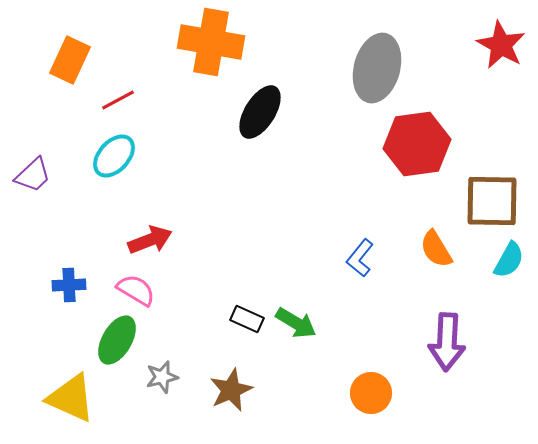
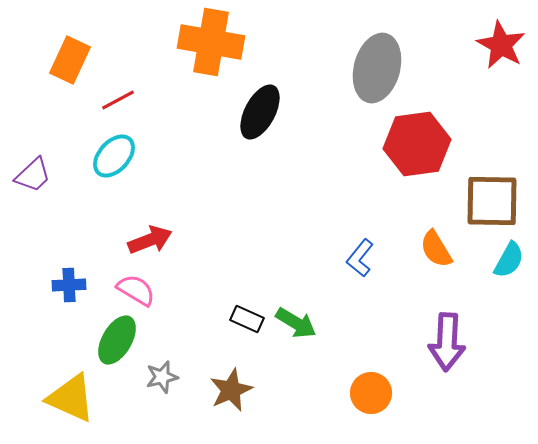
black ellipse: rotated 4 degrees counterclockwise
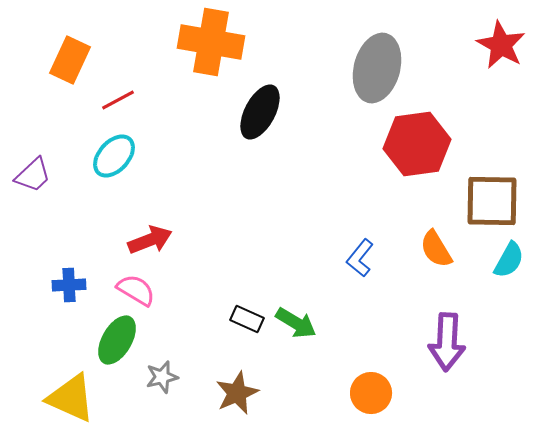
brown star: moved 6 px right, 3 px down
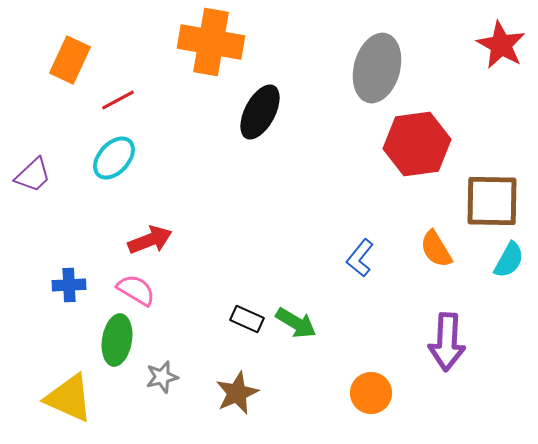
cyan ellipse: moved 2 px down
green ellipse: rotated 21 degrees counterclockwise
yellow triangle: moved 2 px left
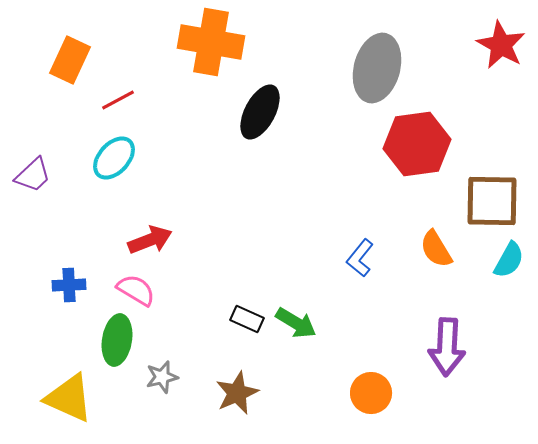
purple arrow: moved 5 px down
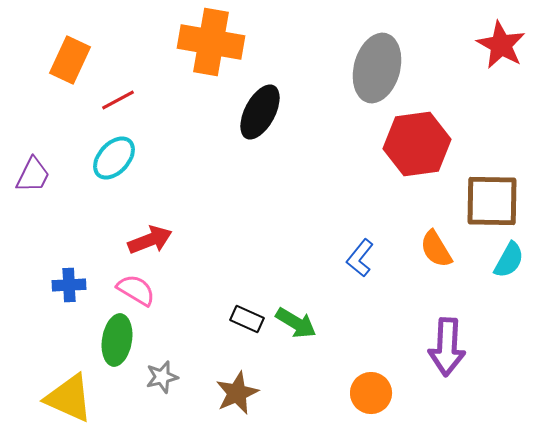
purple trapezoid: rotated 21 degrees counterclockwise
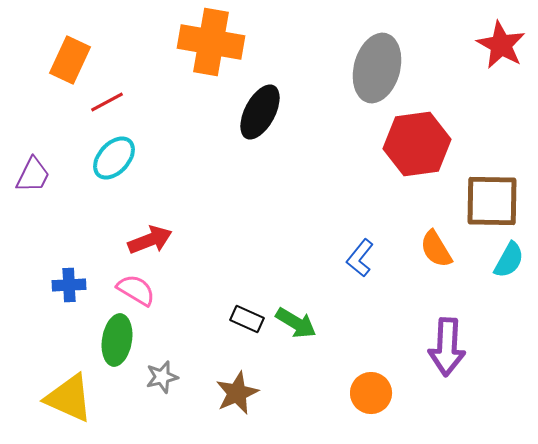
red line: moved 11 px left, 2 px down
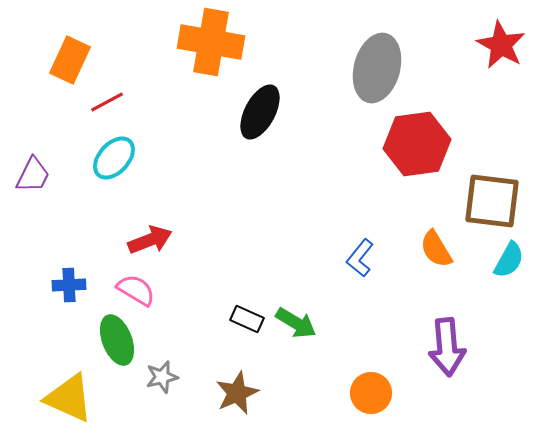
brown square: rotated 6 degrees clockwise
green ellipse: rotated 30 degrees counterclockwise
purple arrow: rotated 8 degrees counterclockwise
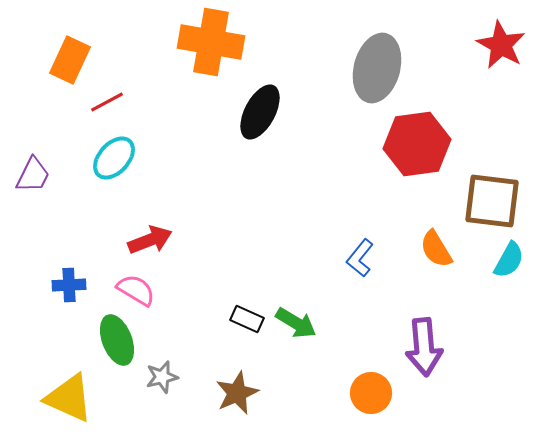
purple arrow: moved 23 px left
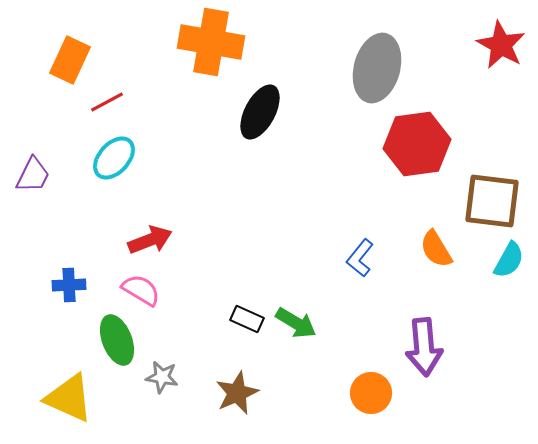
pink semicircle: moved 5 px right
gray star: rotated 24 degrees clockwise
